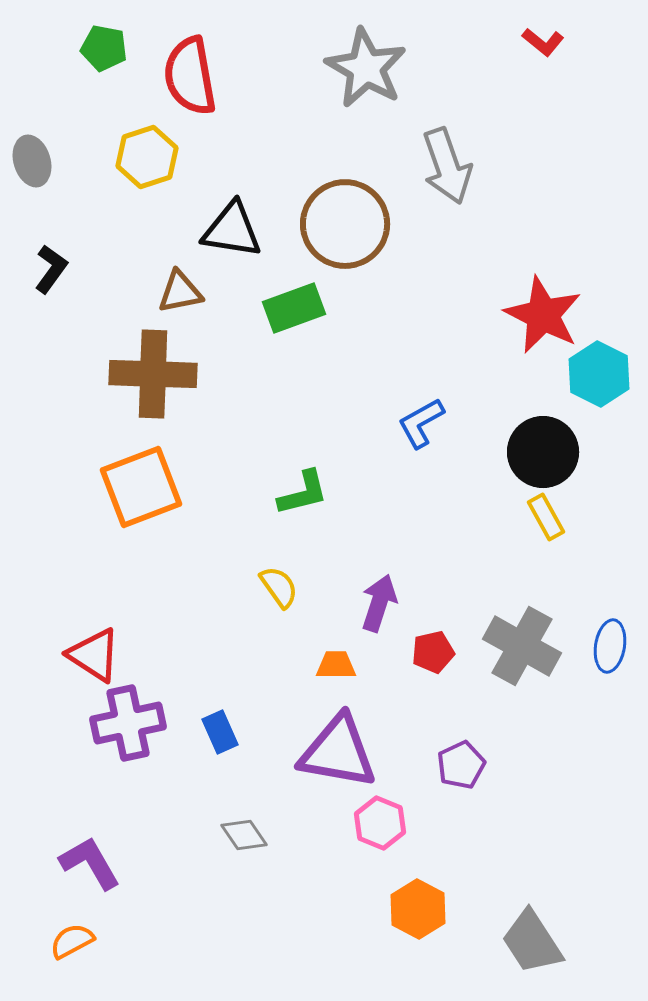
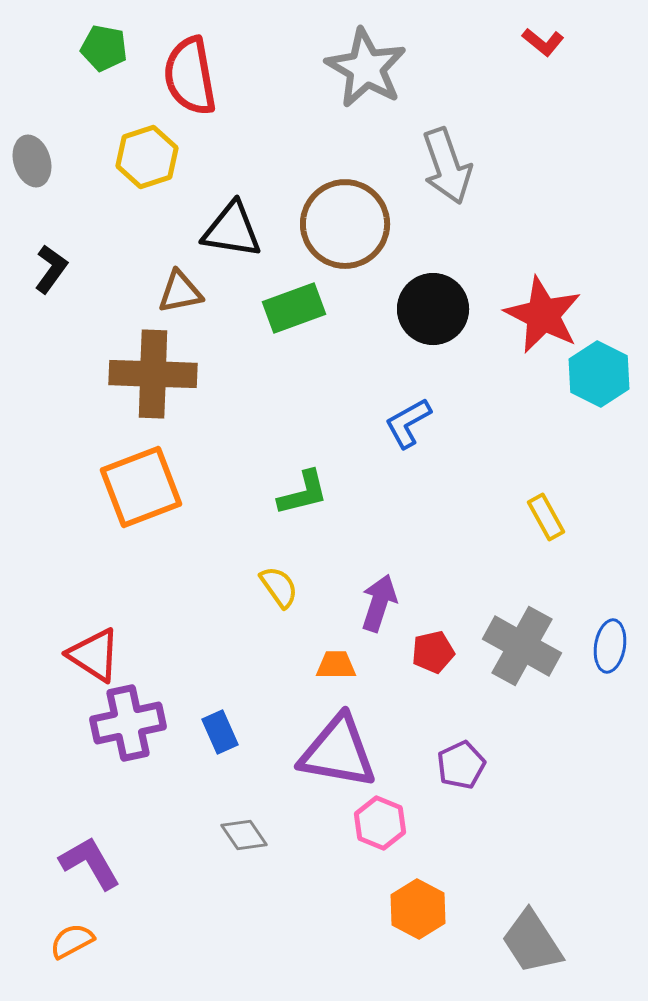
blue L-shape: moved 13 px left
black circle: moved 110 px left, 143 px up
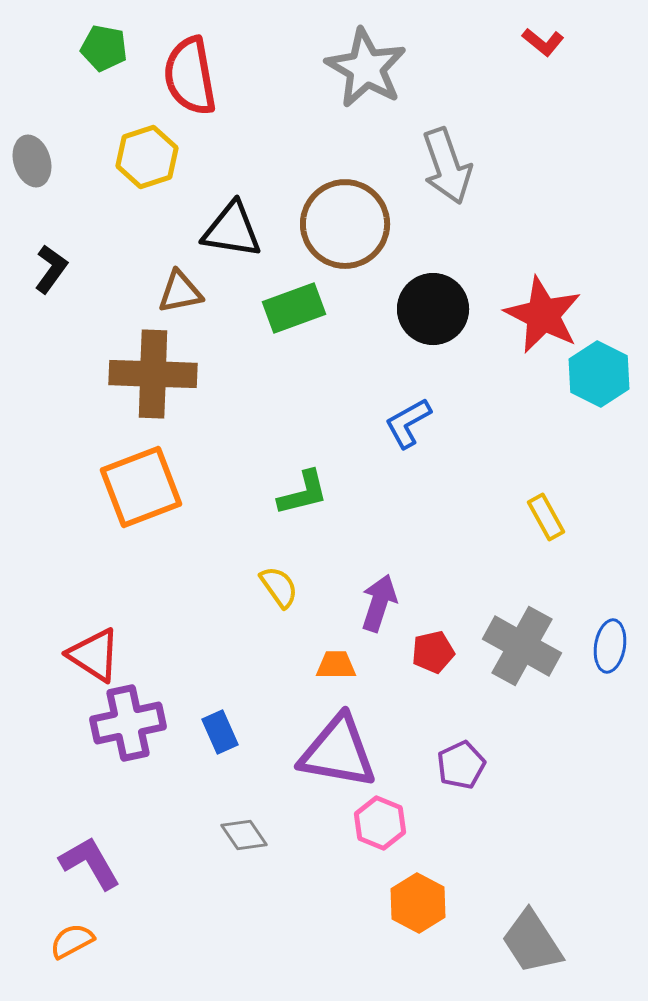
orange hexagon: moved 6 px up
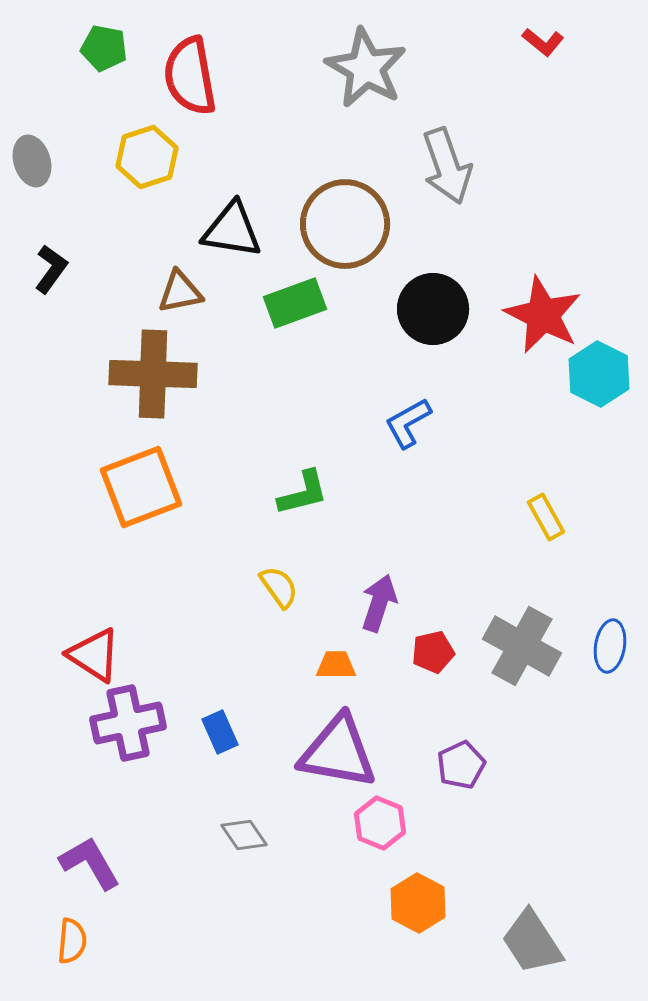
green rectangle: moved 1 px right, 5 px up
orange semicircle: rotated 123 degrees clockwise
